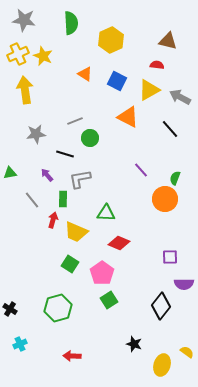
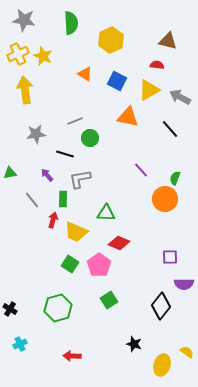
orange triangle at (128, 117): rotated 15 degrees counterclockwise
pink pentagon at (102, 273): moved 3 px left, 8 px up
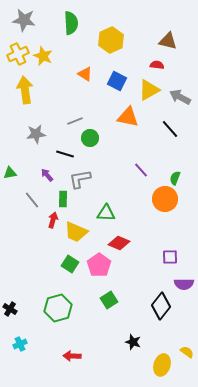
black star at (134, 344): moved 1 px left, 2 px up
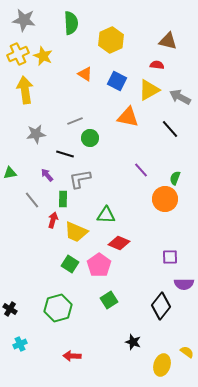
green triangle at (106, 213): moved 2 px down
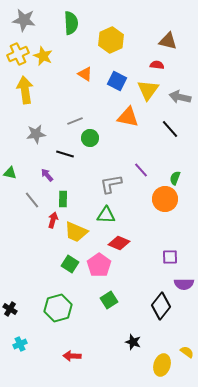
yellow triangle at (149, 90): moved 1 px left; rotated 25 degrees counterclockwise
gray arrow at (180, 97): rotated 15 degrees counterclockwise
green triangle at (10, 173): rotated 24 degrees clockwise
gray L-shape at (80, 179): moved 31 px right, 5 px down
